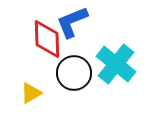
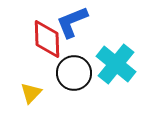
yellow triangle: rotated 15 degrees counterclockwise
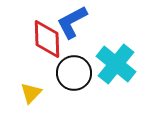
blue L-shape: rotated 6 degrees counterclockwise
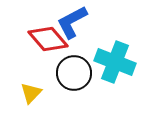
red diamond: moved 1 px right; rotated 39 degrees counterclockwise
cyan cross: moved 1 px left, 2 px up; rotated 18 degrees counterclockwise
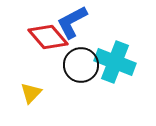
red diamond: moved 2 px up
black circle: moved 7 px right, 8 px up
